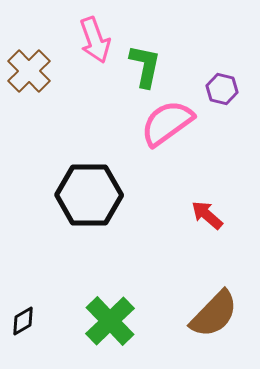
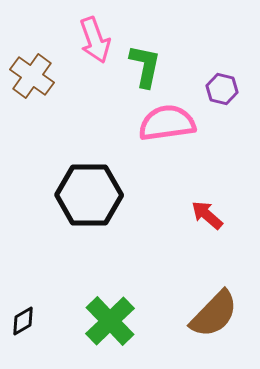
brown cross: moved 3 px right, 5 px down; rotated 9 degrees counterclockwise
pink semicircle: rotated 28 degrees clockwise
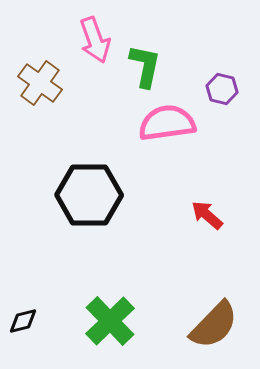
brown cross: moved 8 px right, 7 px down
brown semicircle: moved 11 px down
black diamond: rotated 16 degrees clockwise
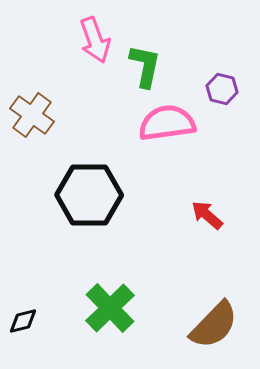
brown cross: moved 8 px left, 32 px down
green cross: moved 13 px up
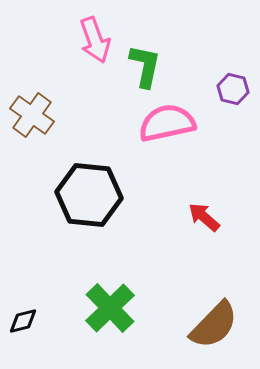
purple hexagon: moved 11 px right
pink semicircle: rotated 4 degrees counterclockwise
black hexagon: rotated 6 degrees clockwise
red arrow: moved 3 px left, 2 px down
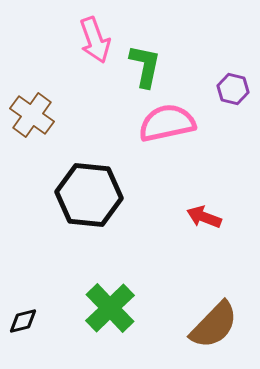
red arrow: rotated 20 degrees counterclockwise
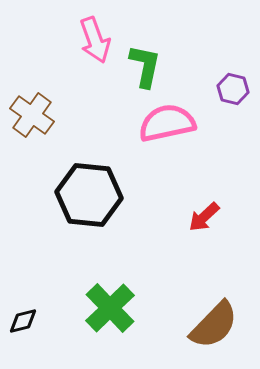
red arrow: rotated 64 degrees counterclockwise
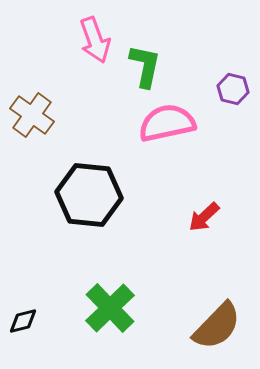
brown semicircle: moved 3 px right, 1 px down
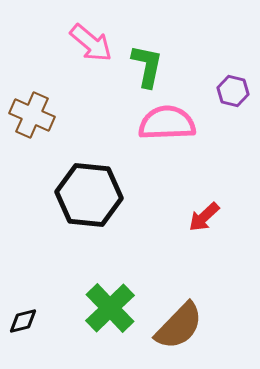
pink arrow: moved 4 px left, 3 px down; rotated 30 degrees counterclockwise
green L-shape: moved 2 px right
purple hexagon: moved 2 px down
brown cross: rotated 12 degrees counterclockwise
pink semicircle: rotated 10 degrees clockwise
brown semicircle: moved 38 px left
